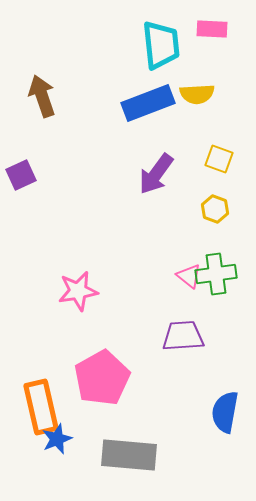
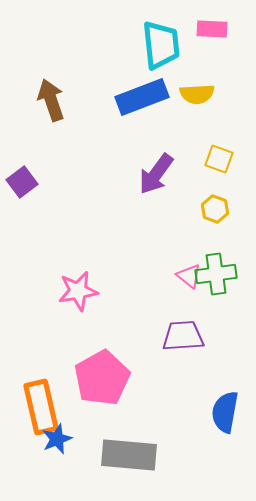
brown arrow: moved 9 px right, 4 px down
blue rectangle: moved 6 px left, 6 px up
purple square: moved 1 px right, 7 px down; rotated 12 degrees counterclockwise
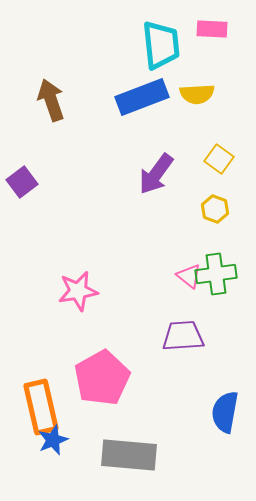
yellow square: rotated 16 degrees clockwise
blue star: moved 4 px left, 1 px down
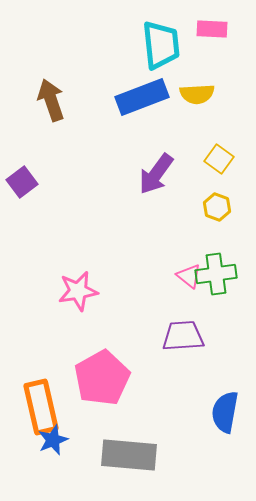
yellow hexagon: moved 2 px right, 2 px up
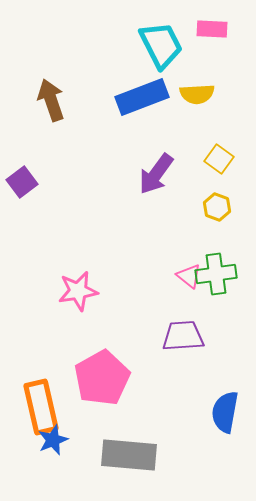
cyan trapezoid: rotated 21 degrees counterclockwise
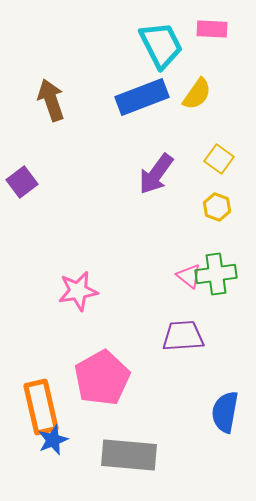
yellow semicircle: rotated 52 degrees counterclockwise
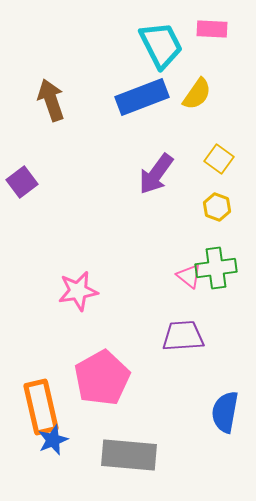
green cross: moved 6 px up
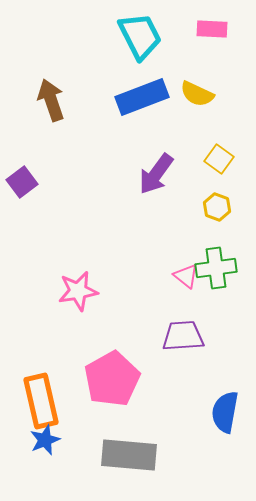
cyan trapezoid: moved 21 px left, 9 px up
yellow semicircle: rotated 80 degrees clockwise
pink triangle: moved 3 px left
pink pentagon: moved 10 px right, 1 px down
orange rectangle: moved 6 px up
blue star: moved 8 px left
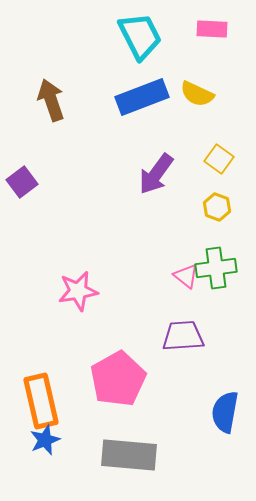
pink pentagon: moved 6 px right
